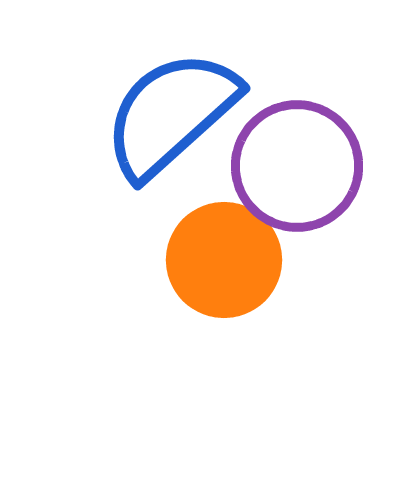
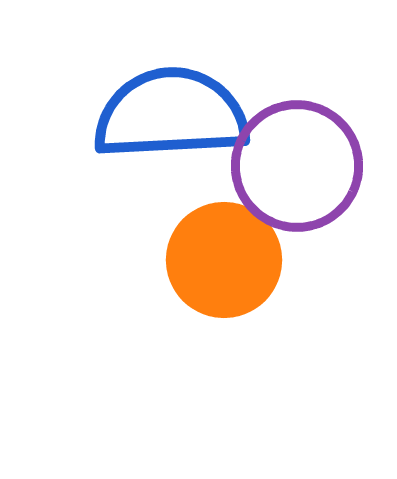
blue semicircle: rotated 39 degrees clockwise
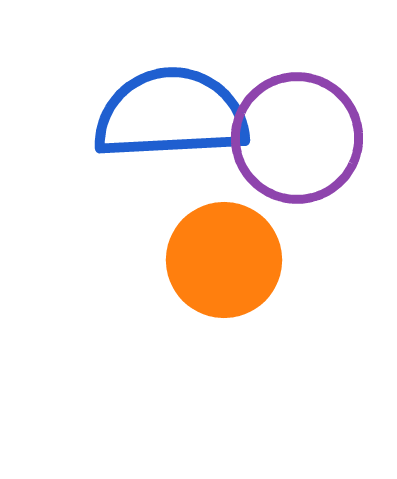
purple circle: moved 28 px up
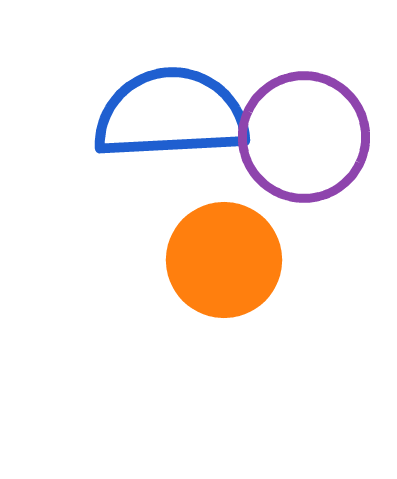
purple circle: moved 7 px right, 1 px up
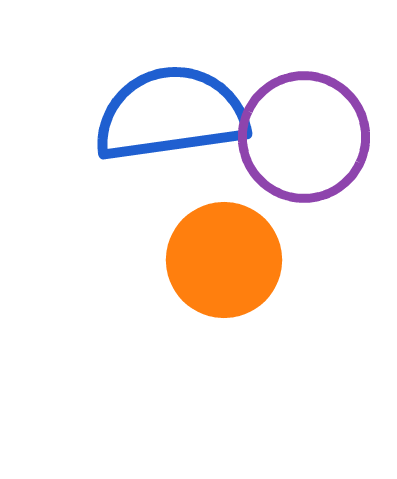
blue semicircle: rotated 5 degrees counterclockwise
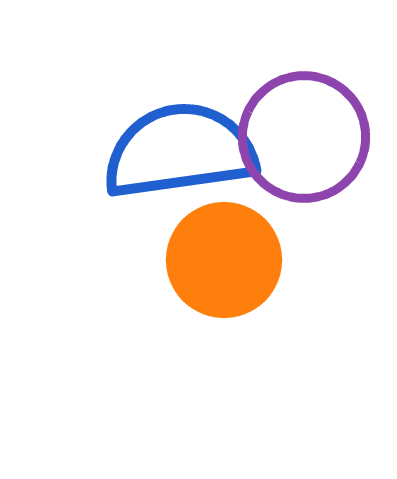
blue semicircle: moved 9 px right, 37 px down
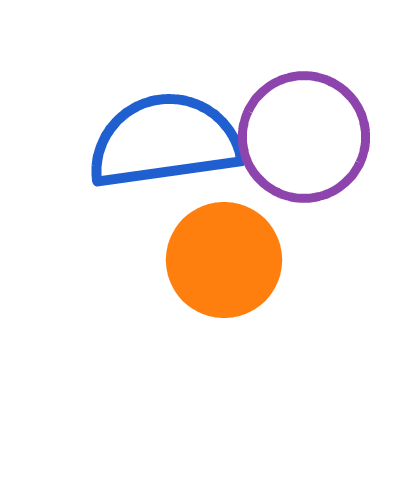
blue semicircle: moved 15 px left, 10 px up
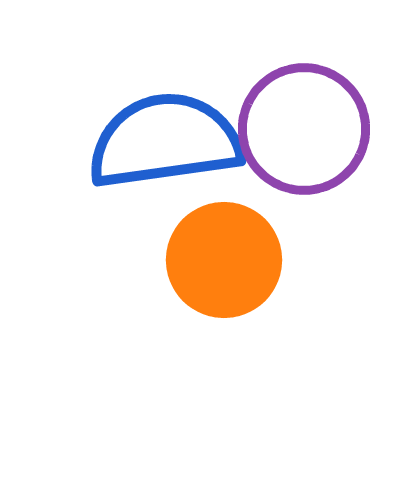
purple circle: moved 8 px up
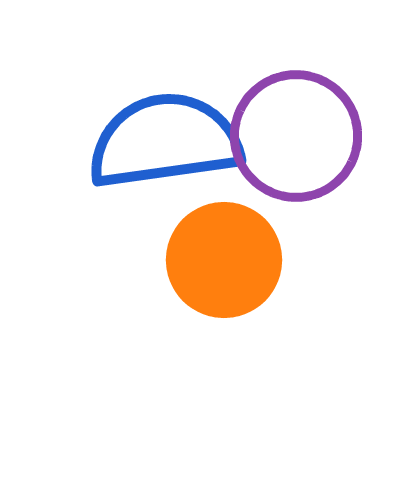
purple circle: moved 8 px left, 7 px down
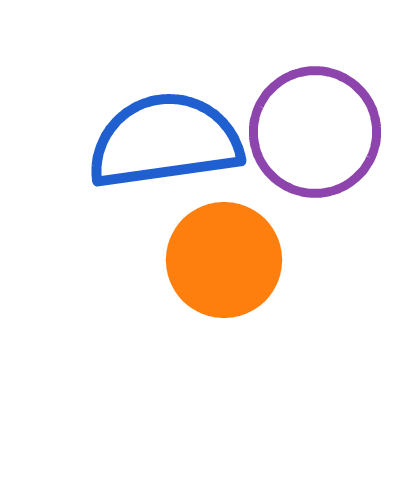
purple circle: moved 19 px right, 4 px up
